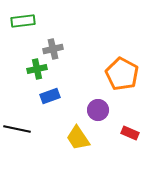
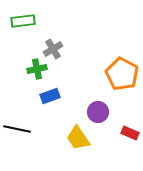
gray cross: rotated 18 degrees counterclockwise
purple circle: moved 2 px down
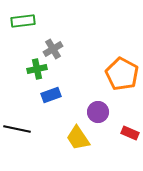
blue rectangle: moved 1 px right, 1 px up
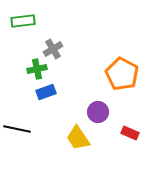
blue rectangle: moved 5 px left, 3 px up
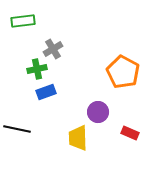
orange pentagon: moved 1 px right, 2 px up
yellow trapezoid: rotated 32 degrees clockwise
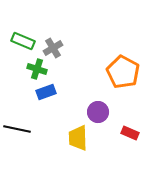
green rectangle: moved 20 px down; rotated 30 degrees clockwise
gray cross: moved 1 px up
green cross: rotated 30 degrees clockwise
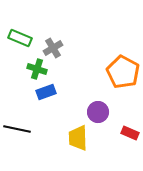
green rectangle: moved 3 px left, 3 px up
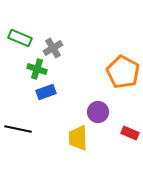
black line: moved 1 px right
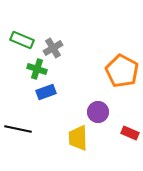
green rectangle: moved 2 px right, 2 px down
orange pentagon: moved 1 px left, 1 px up
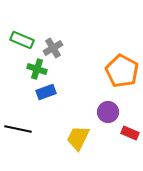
purple circle: moved 10 px right
yellow trapezoid: rotated 28 degrees clockwise
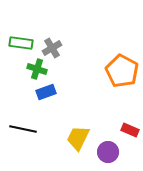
green rectangle: moved 1 px left, 3 px down; rotated 15 degrees counterclockwise
gray cross: moved 1 px left
purple circle: moved 40 px down
black line: moved 5 px right
red rectangle: moved 3 px up
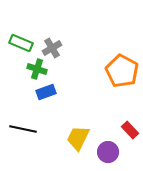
green rectangle: rotated 15 degrees clockwise
red rectangle: rotated 24 degrees clockwise
